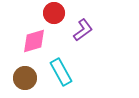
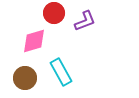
purple L-shape: moved 2 px right, 9 px up; rotated 15 degrees clockwise
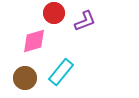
cyan rectangle: rotated 68 degrees clockwise
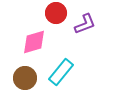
red circle: moved 2 px right
purple L-shape: moved 3 px down
pink diamond: moved 1 px down
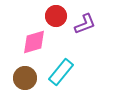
red circle: moved 3 px down
